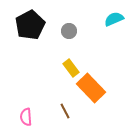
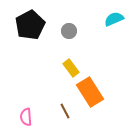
orange rectangle: moved 1 px left, 4 px down; rotated 12 degrees clockwise
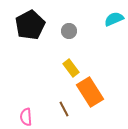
brown line: moved 1 px left, 2 px up
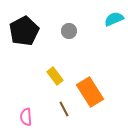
black pentagon: moved 6 px left, 6 px down
yellow rectangle: moved 16 px left, 8 px down
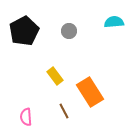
cyan semicircle: moved 3 px down; rotated 18 degrees clockwise
brown line: moved 2 px down
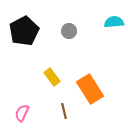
yellow rectangle: moved 3 px left, 1 px down
orange rectangle: moved 3 px up
brown line: rotated 14 degrees clockwise
pink semicircle: moved 4 px left, 4 px up; rotated 30 degrees clockwise
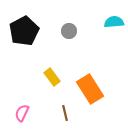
brown line: moved 1 px right, 2 px down
